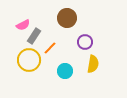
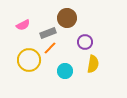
gray rectangle: moved 14 px right, 3 px up; rotated 35 degrees clockwise
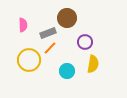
pink semicircle: rotated 64 degrees counterclockwise
cyan circle: moved 2 px right
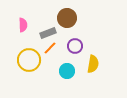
purple circle: moved 10 px left, 4 px down
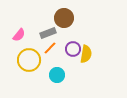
brown circle: moved 3 px left
pink semicircle: moved 4 px left, 10 px down; rotated 40 degrees clockwise
purple circle: moved 2 px left, 3 px down
yellow semicircle: moved 7 px left, 10 px up
cyan circle: moved 10 px left, 4 px down
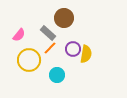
gray rectangle: rotated 63 degrees clockwise
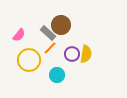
brown circle: moved 3 px left, 7 px down
purple circle: moved 1 px left, 5 px down
